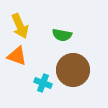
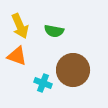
green semicircle: moved 8 px left, 4 px up
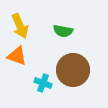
green semicircle: moved 9 px right
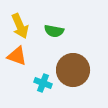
green semicircle: moved 9 px left
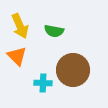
orange triangle: rotated 25 degrees clockwise
cyan cross: rotated 18 degrees counterclockwise
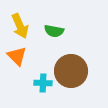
brown circle: moved 2 px left, 1 px down
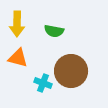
yellow arrow: moved 3 px left, 2 px up; rotated 25 degrees clockwise
orange triangle: moved 1 px right, 2 px down; rotated 30 degrees counterclockwise
cyan cross: rotated 18 degrees clockwise
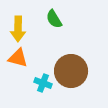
yellow arrow: moved 1 px right, 5 px down
green semicircle: moved 12 px up; rotated 48 degrees clockwise
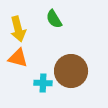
yellow arrow: rotated 15 degrees counterclockwise
cyan cross: rotated 18 degrees counterclockwise
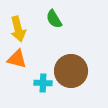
orange triangle: moved 1 px left, 1 px down
